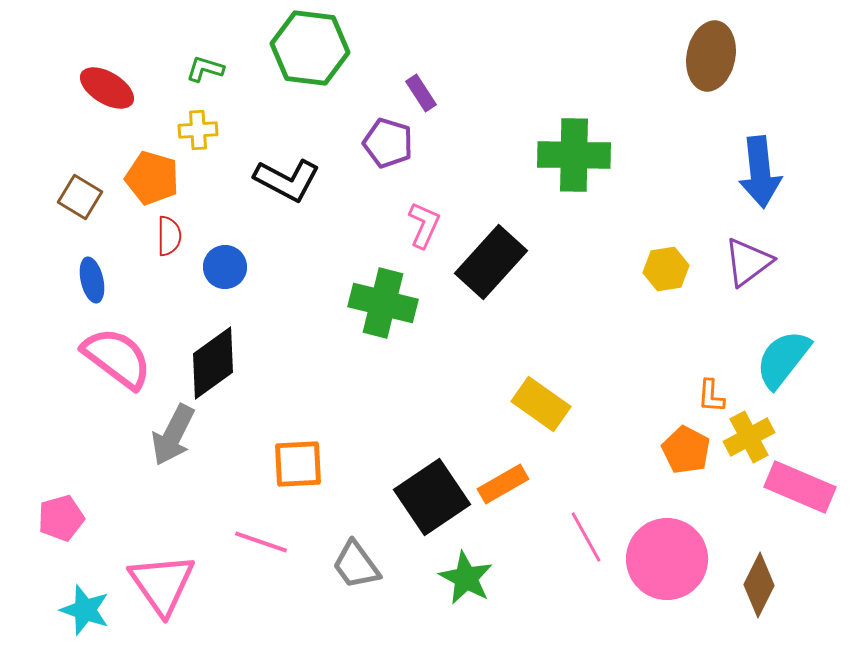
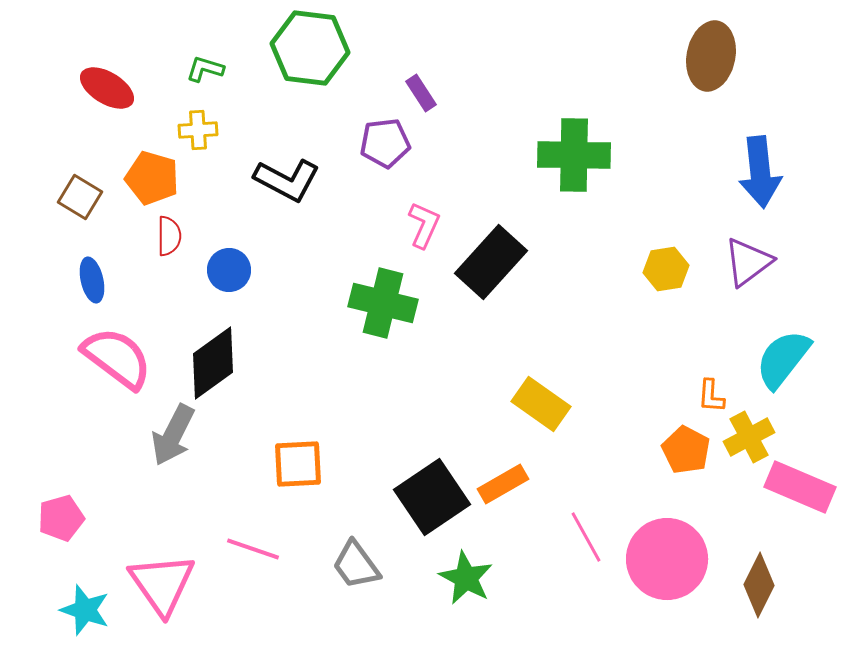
purple pentagon at (388, 143): moved 3 px left; rotated 24 degrees counterclockwise
blue circle at (225, 267): moved 4 px right, 3 px down
pink line at (261, 542): moved 8 px left, 7 px down
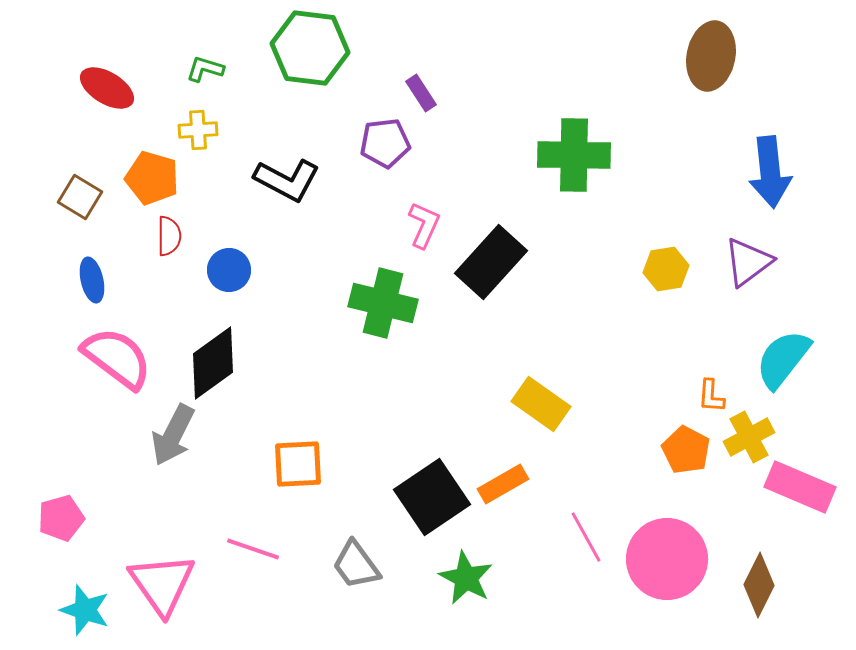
blue arrow at (760, 172): moved 10 px right
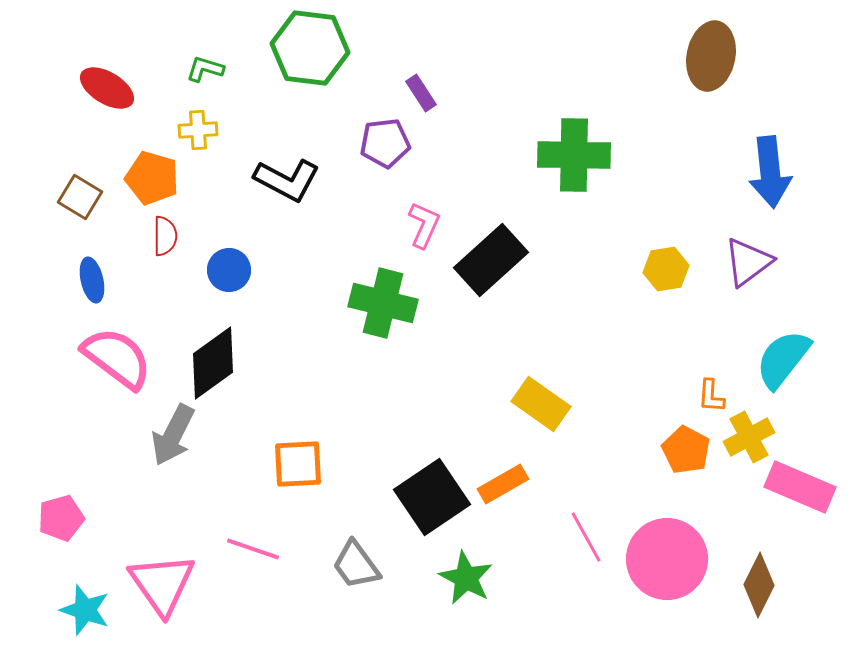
red semicircle at (169, 236): moved 4 px left
black rectangle at (491, 262): moved 2 px up; rotated 6 degrees clockwise
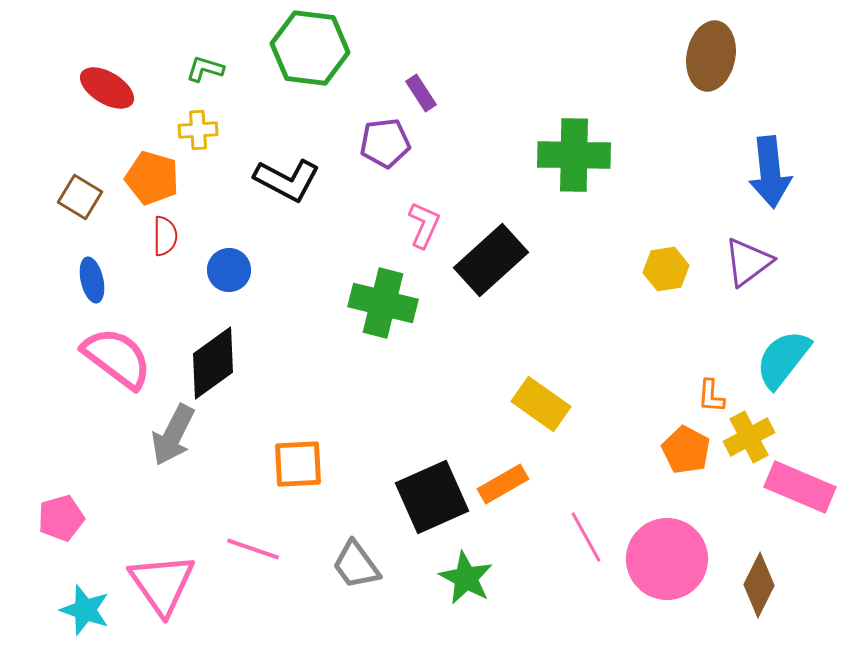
black square at (432, 497): rotated 10 degrees clockwise
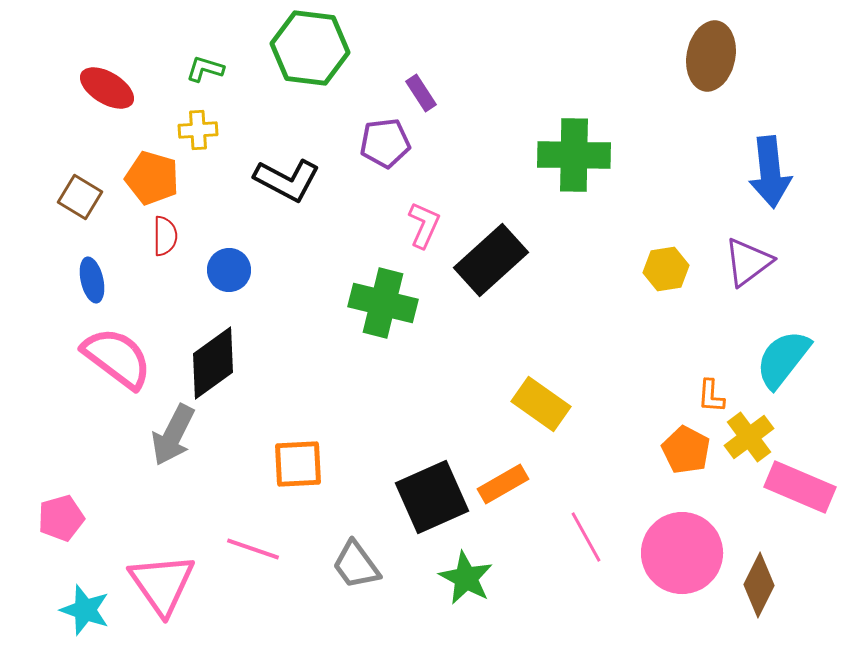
yellow cross at (749, 437): rotated 9 degrees counterclockwise
pink circle at (667, 559): moved 15 px right, 6 px up
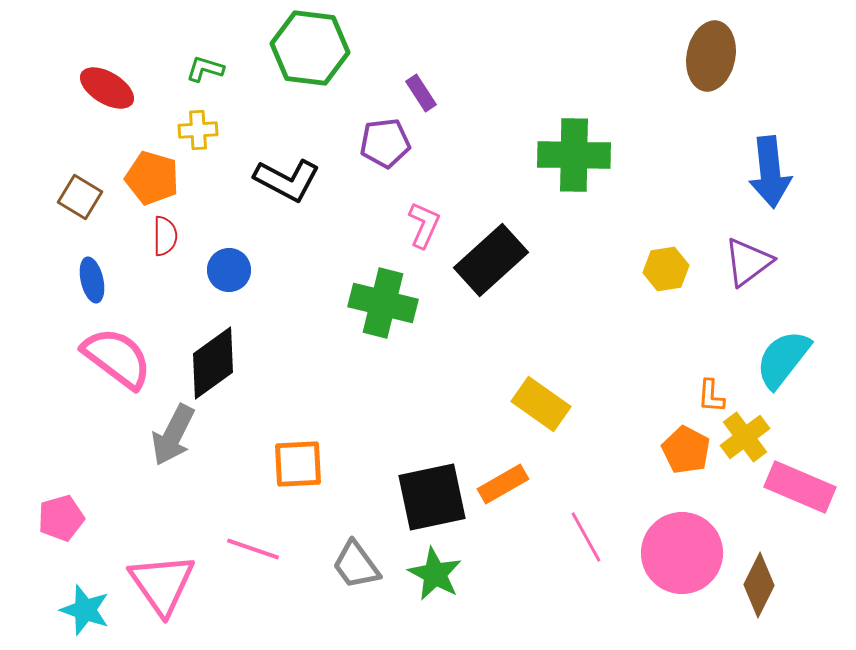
yellow cross at (749, 437): moved 4 px left
black square at (432, 497): rotated 12 degrees clockwise
green star at (466, 578): moved 31 px left, 4 px up
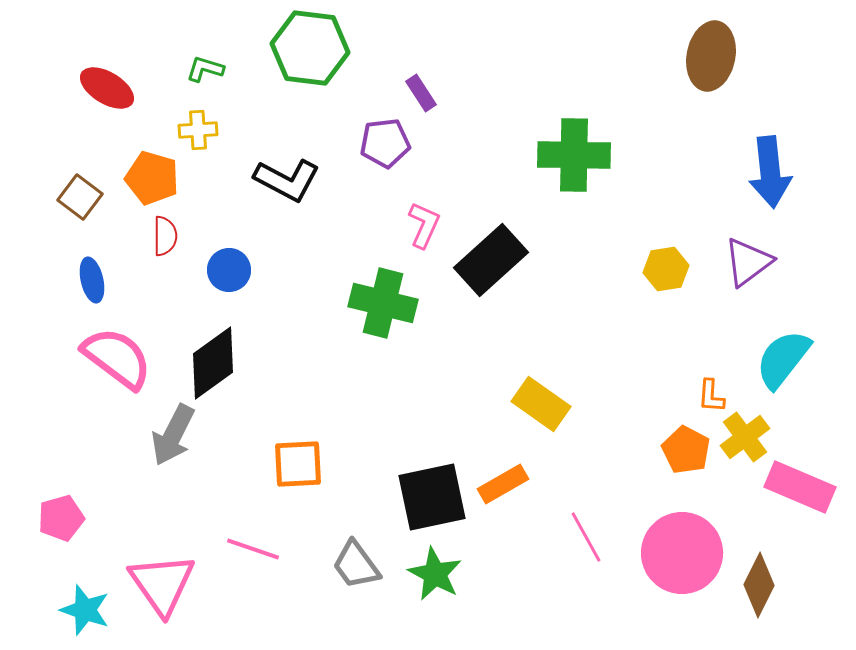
brown square at (80, 197): rotated 6 degrees clockwise
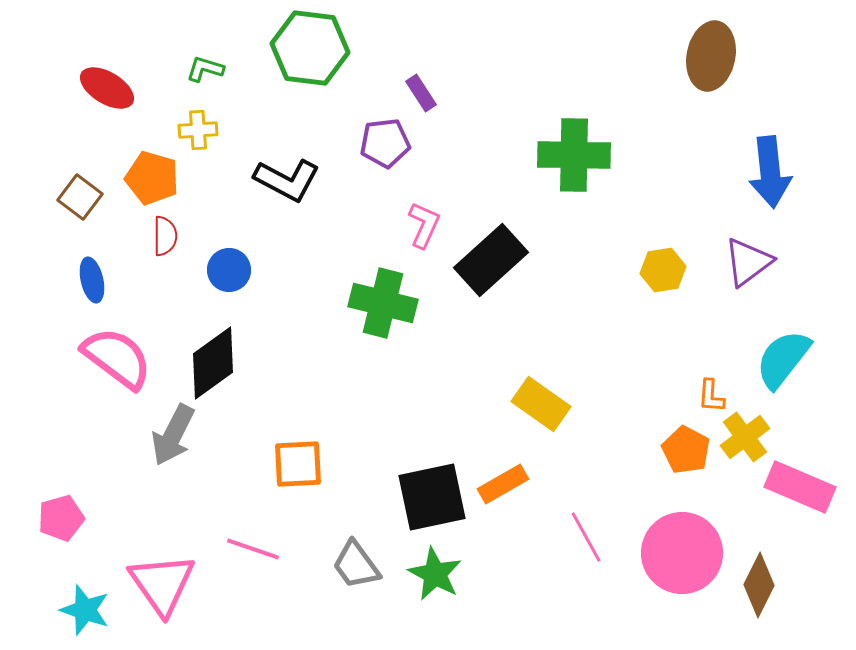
yellow hexagon at (666, 269): moved 3 px left, 1 px down
